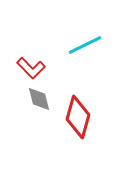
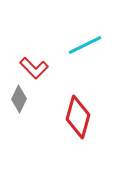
red L-shape: moved 3 px right
gray diamond: moved 20 px left; rotated 40 degrees clockwise
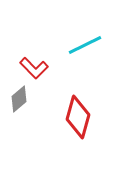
gray diamond: rotated 24 degrees clockwise
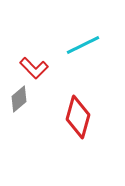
cyan line: moved 2 px left
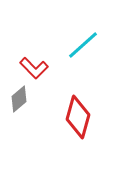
cyan line: rotated 16 degrees counterclockwise
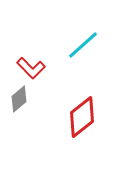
red L-shape: moved 3 px left
red diamond: moved 4 px right; rotated 36 degrees clockwise
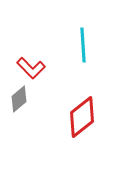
cyan line: rotated 52 degrees counterclockwise
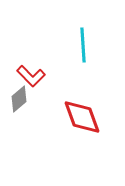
red L-shape: moved 8 px down
red diamond: rotated 72 degrees counterclockwise
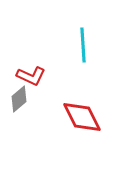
red L-shape: rotated 20 degrees counterclockwise
red diamond: rotated 6 degrees counterclockwise
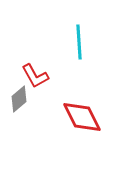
cyan line: moved 4 px left, 3 px up
red L-shape: moved 4 px right; rotated 36 degrees clockwise
